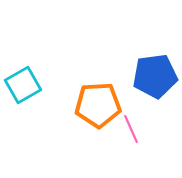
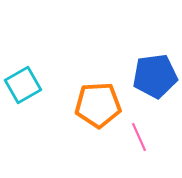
pink line: moved 8 px right, 8 px down
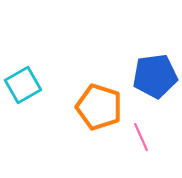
orange pentagon: moved 1 px right, 2 px down; rotated 21 degrees clockwise
pink line: moved 2 px right
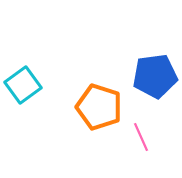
cyan square: rotated 6 degrees counterclockwise
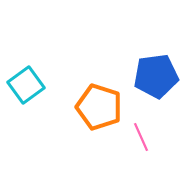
blue pentagon: moved 1 px right
cyan square: moved 3 px right
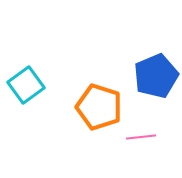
blue pentagon: rotated 15 degrees counterclockwise
pink line: rotated 72 degrees counterclockwise
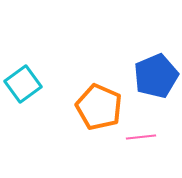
cyan square: moved 3 px left, 1 px up
orange pentagon: rotated 6 degrees clockwise
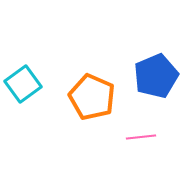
orange pentagon: moved 7 px left, 10 px up
